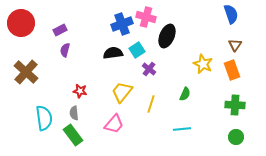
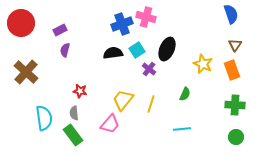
black ellipse: moved 13 px down
yellow trapezoid: moved 1 px right, 8 px down
pink trapezoid: moved 4 px left
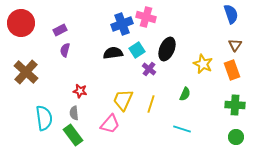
yellow trapezoid: rotated 15 degrees counterclockwise
cyan line: rotated 24 degrees clockwise
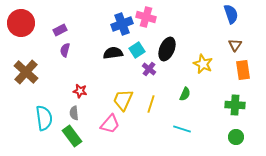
orange rectangle: moved 11 px right; rotated 12 degrees clockwise
green rectangle: moved 1 px left, 1 px down
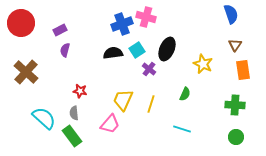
cyan semicircle: rotated 40 degrees counterclockwise
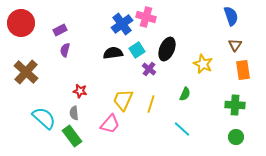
blue semicircle: moved 2 px down
blue cross: rotated 15 degrees counterclockwise
cyan line: rotated 24 degrees clockwise
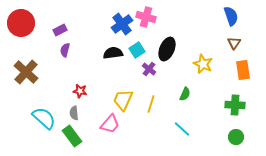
brown triangle: moved 1 px left, 2 px up
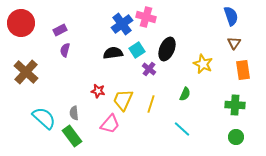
red star: moved 18 px right
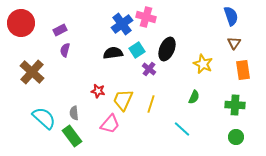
brown cross: moved 6 px right
green semicircle: moved 9 px right, 3 px down
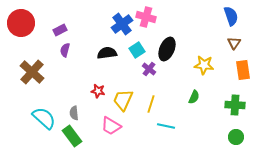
black semicircle: moved 6 px left
yellow star: moved 1 px right, 1 px down; rotated 18 degrees counterclockwise
pink trapezoid: moved 1 px right, 2 px down; rotated 80 degrees clockwise
cyan line: moved 16 px left, 3 px up; rotated 30 degrees counterclockwise
